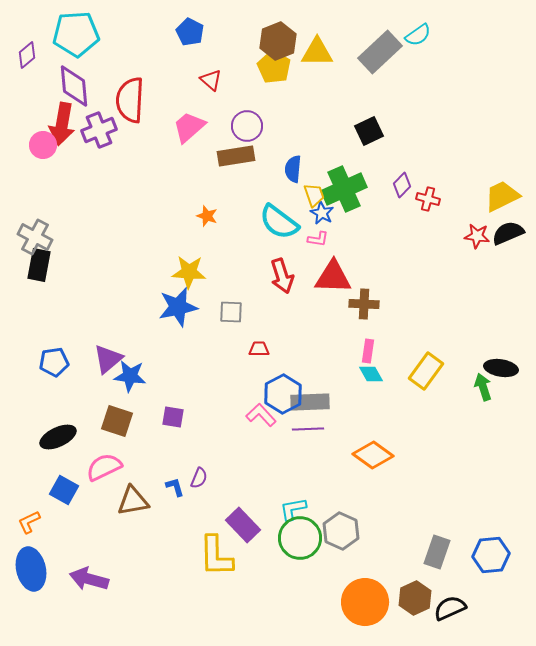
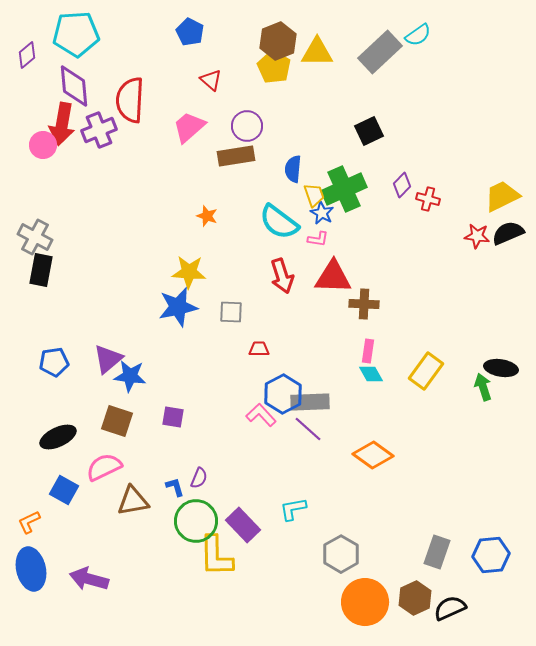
black rectangle at (39, 265): moved 2 px right, 5 px down
purple line at (308, 429): rotated 44 degrees clockwise
gray hexagon at (341, 531): moved 23 px down; rotated 6 degrees clockwise
green circle at (300, 538): moved 104 px left, 17 px up
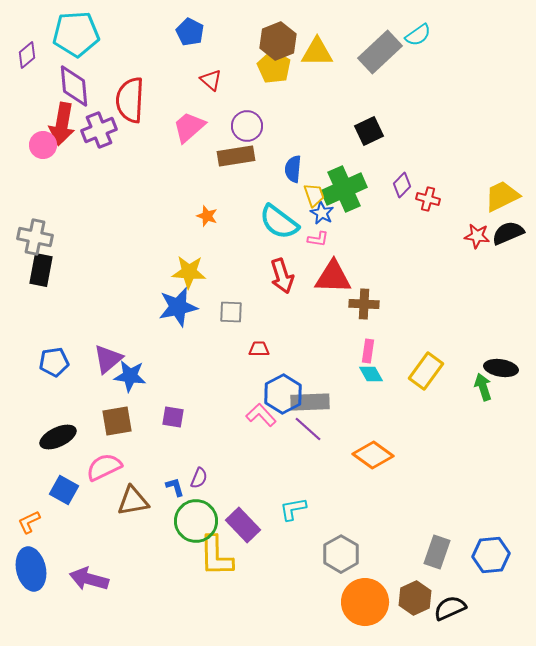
gray cross at (35, 237): rotated 16 degrees counterclockwise
brown square at (117, 421): rotated 28 degrees counterclockwise
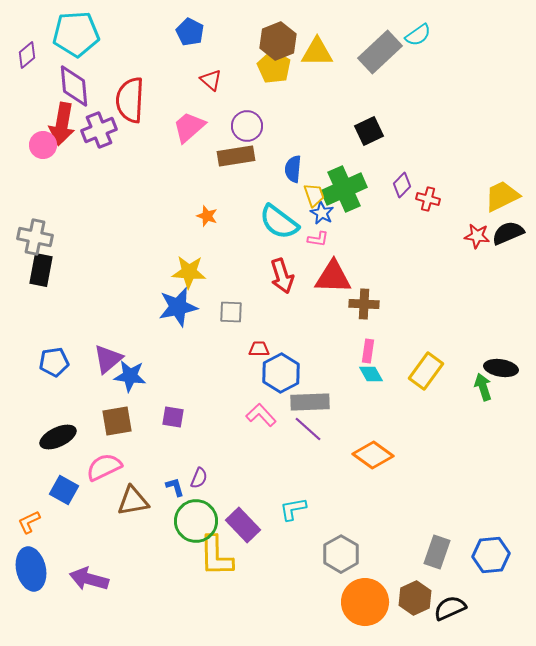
blue hexagon at (283, 394): moved 2 px left, 21 px up
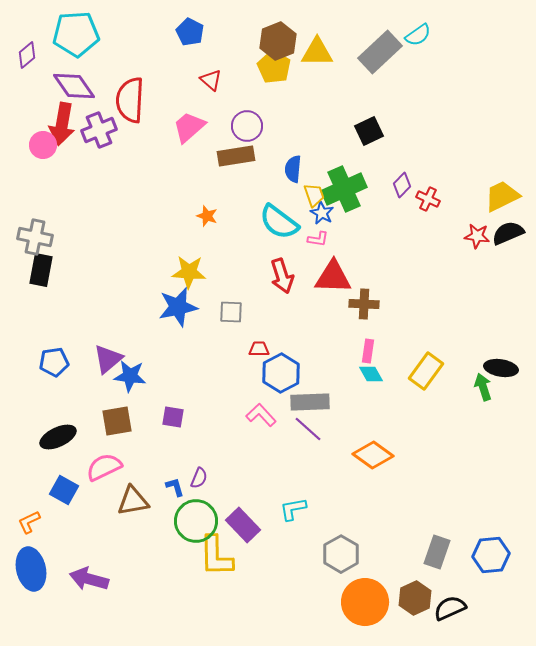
purple diamond at (74, 86): rotated 30 degrees counterclockwise
red cross at (428, 199): rotated 10 degrees clockwise
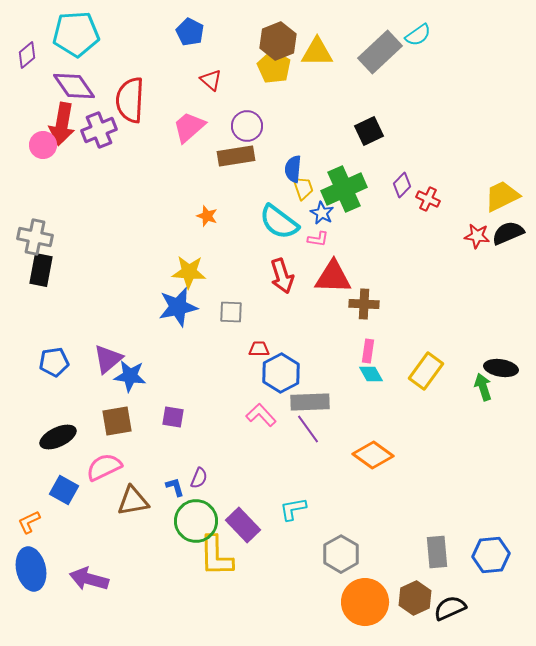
yellow trapezoid at (314, 195): moved 11 px left, 7 px up
purple line at (308, 429): rotated 12 degrees clockwise
gray rectangle at (437, 552): rotated 24 degrees counterclockwise
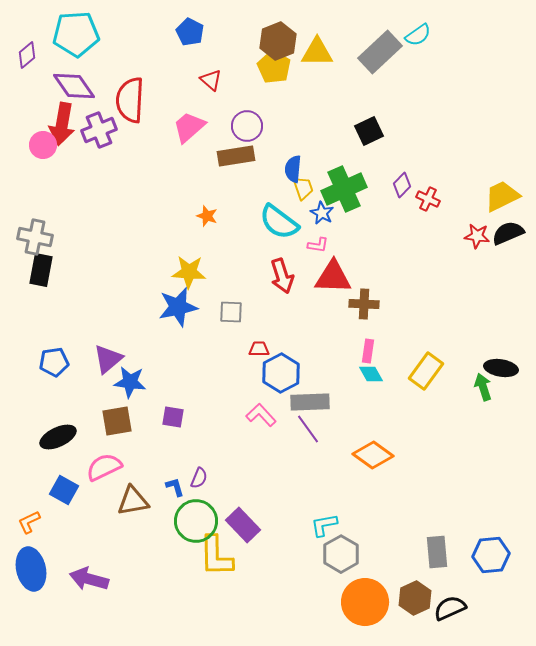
pink L-shape at (318, 239): moved 6 px down
blue star at (130, 376): moved 6 px down
cyan L-shape at (293, 509): moved 31 px right, 16 px down
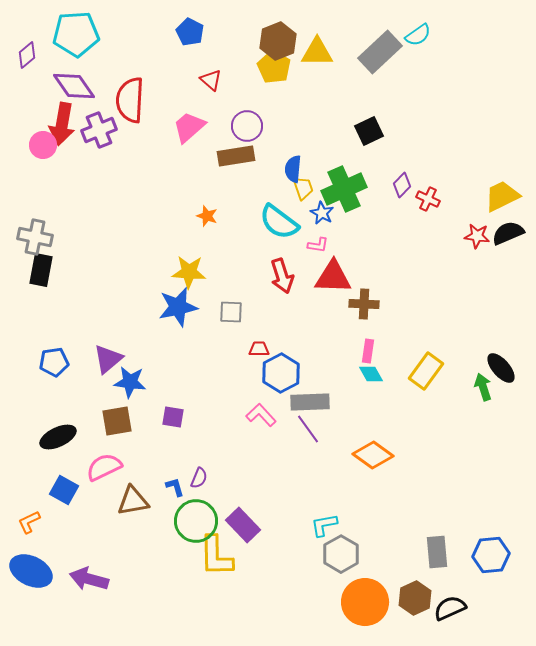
black ellipse at (501, 368): rotated 40 degrees clockwise
blue ellipse at (31, 569): moved 2 px down; rotated 51 degrees counterclockwise
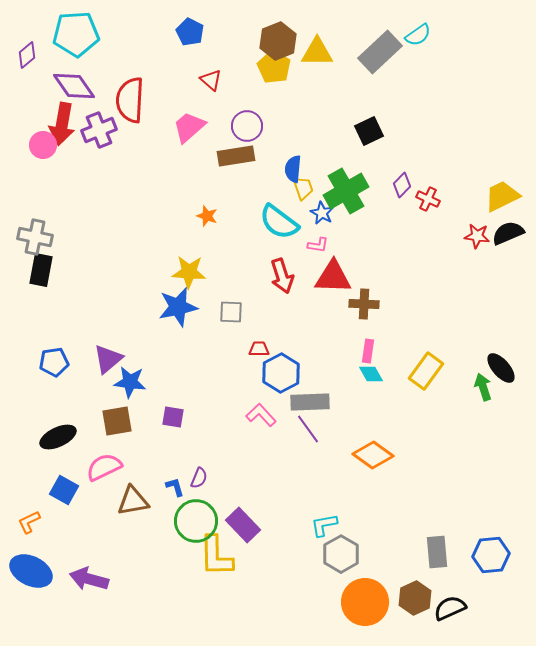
green cross at (344, 189): moved 2 px right, 2 px down; rotated 6 degrees counterclockwise
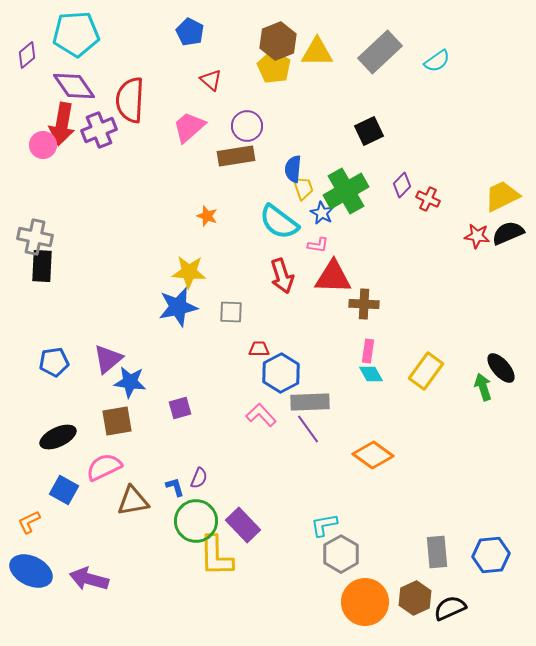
cyan semicircle at (418, 35): moved 19 px right, 26 px down
black rectangle at (41, 270): moved 1 px right, 4 px up; rotated 8 degrees counterclockwise
purple square at (173, 417): moved 7 px right, 9 px up; rotated 25 degrees counterclockwise
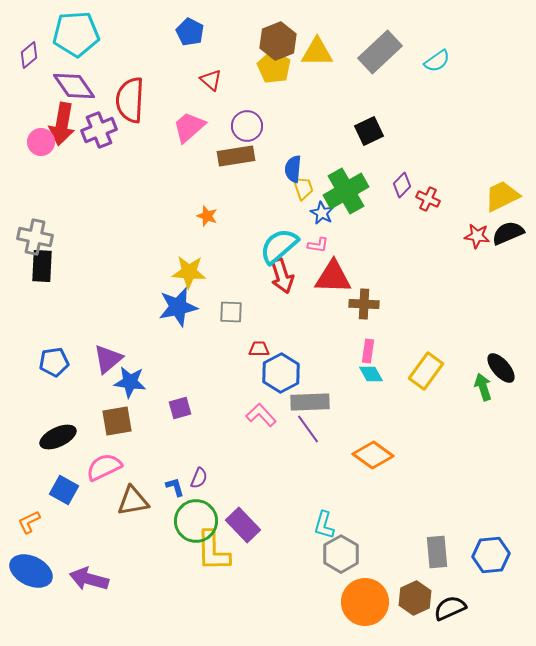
purple diamond at (27, 55): moved 2 px right
pink circle at (43, 145): moved 2 px left, 3 px up
cyan semicircle at (279, 222): moved 24 px down; rotated 102 degrees clockwise
cyan L-shape at (324, 525): rotated 64 degrees counterclockwise
yellow L-shape at (216, 556): moved 3 px left, 5 px up
